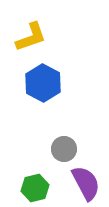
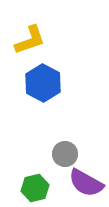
yellow L-shape: moved 1 px left, 3 px down
gray circle: moved 1 px right, 5 px down
purple semicircle: rotated 147 degrees clockwise
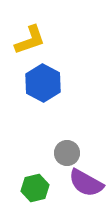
gray circle: moved 2 px right, 1 px up
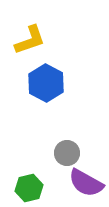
blue hexagon: moved 3 px right
green hexagon: moved 6 px left
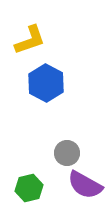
purple semicircle: moved 1 px left, 2 px down
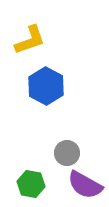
blue hexagon: moved 3 px down
green hexagon: moved 2 px right, 4 px up; rotated 24 degrees clockwise
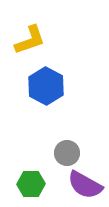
green hexagon: rotated 12 degrees counterclockwise
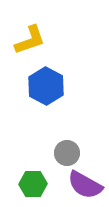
green hexagon: moved 2 px right
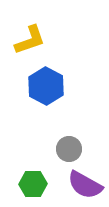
gray circle: moved 2 px right, 4 px up
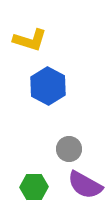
yellow L-shape: rotated 36 degrees clockwise
blue hexagon: moved 2 px right
green hexagon: moved 1 px right, 3 px down
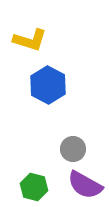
blue hexagon: moved 1 px up
gray circle: moved 4 px right
green hexagon: rotated 16 degrees clockwise
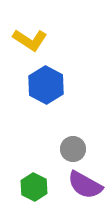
yellow L-shape: rotated 16 degrees clockwise
blue hexagon: moved 2 px left
green hexagon: rotated 12 degrees clockwise
